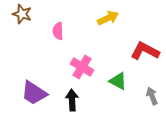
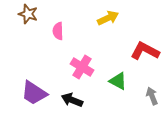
brown star: moved 6 px right
black arrow: rotated 65 degrees counterclockwise
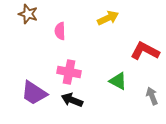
pink semicircle: moved 2 px right
pink cross: moved 13 px left, 5 px down; rotated 20 degrees counterclockwise
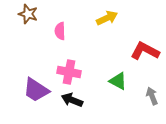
yellow arrow: moved 1 px left
purple trapezoid: moved 2 px right, 3 px up
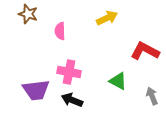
purple trapezoid: rotated 40 degrees counterclockwise
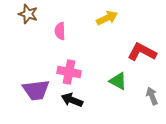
red L-shape: moved 3 px left, 1 px down
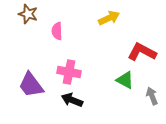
yellow arrow: moved 2 px right
pink semicircle: moved 3 px left
green triangle: moved 7 px right, 1 px up
purple trapezoid: moved 5 px left, 5 px up; rotated 60 degrees clockwise
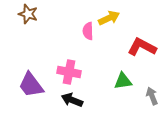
pink semicircle: moved 31 px right
red L-shape: moved 5 px up
green triangle: moved 2 px left, 1 px down; rotated 36 degrees counterclockwise
